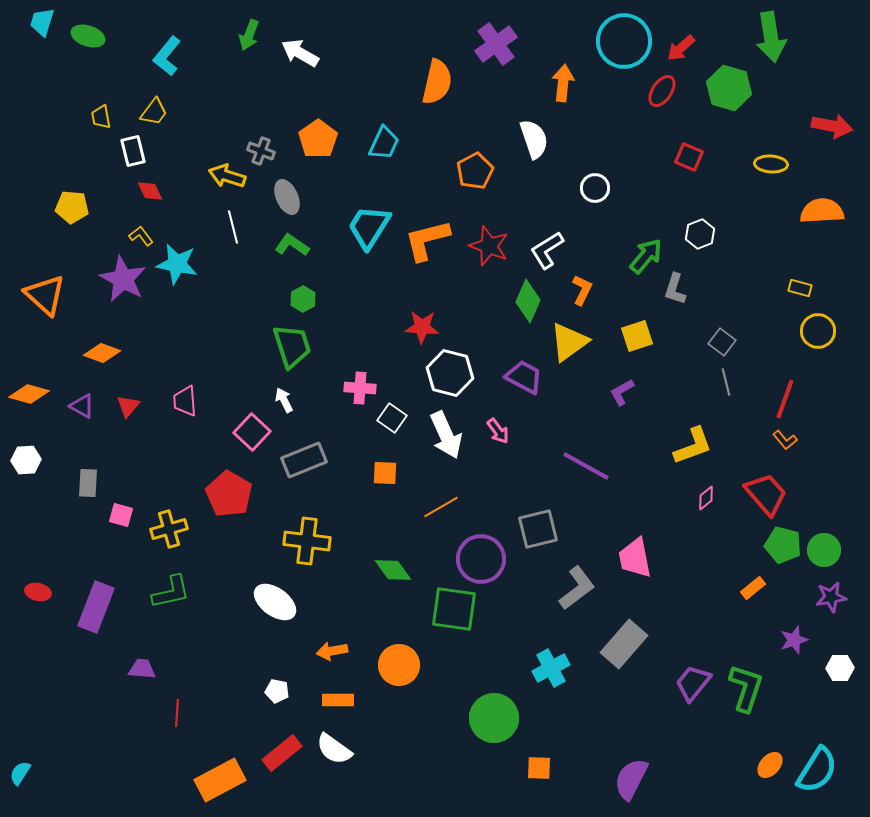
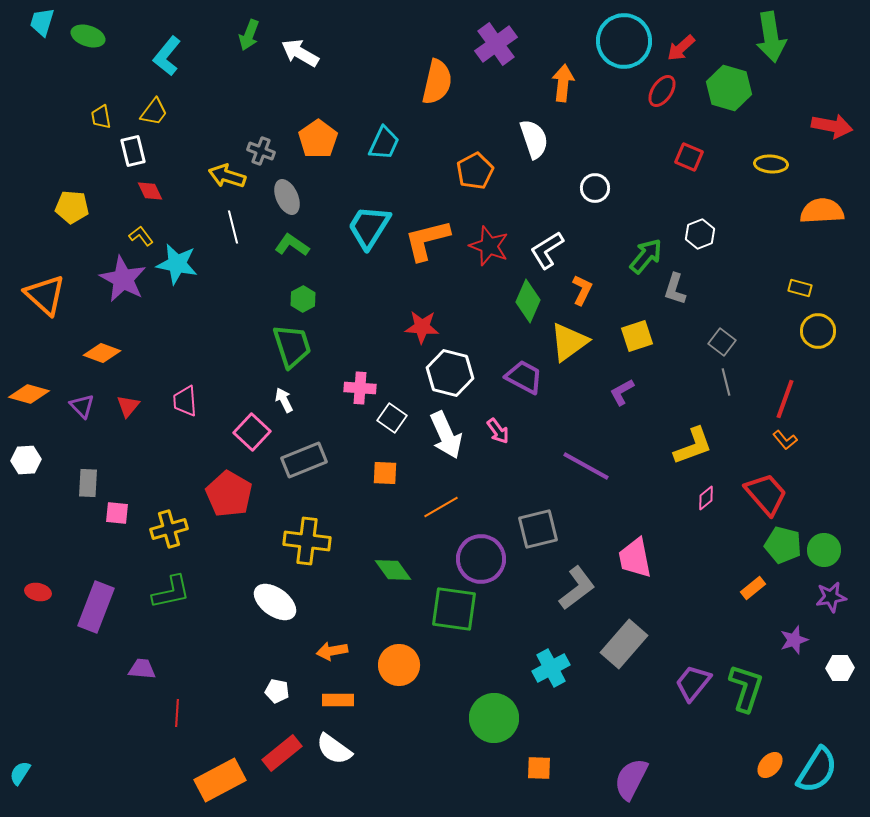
purple triangle at (82, 406): rotated 16 degrees clockwise
pink square at (121, 515): moved 4 px left, 2 px up; rotated 10 degrees counterclockwise
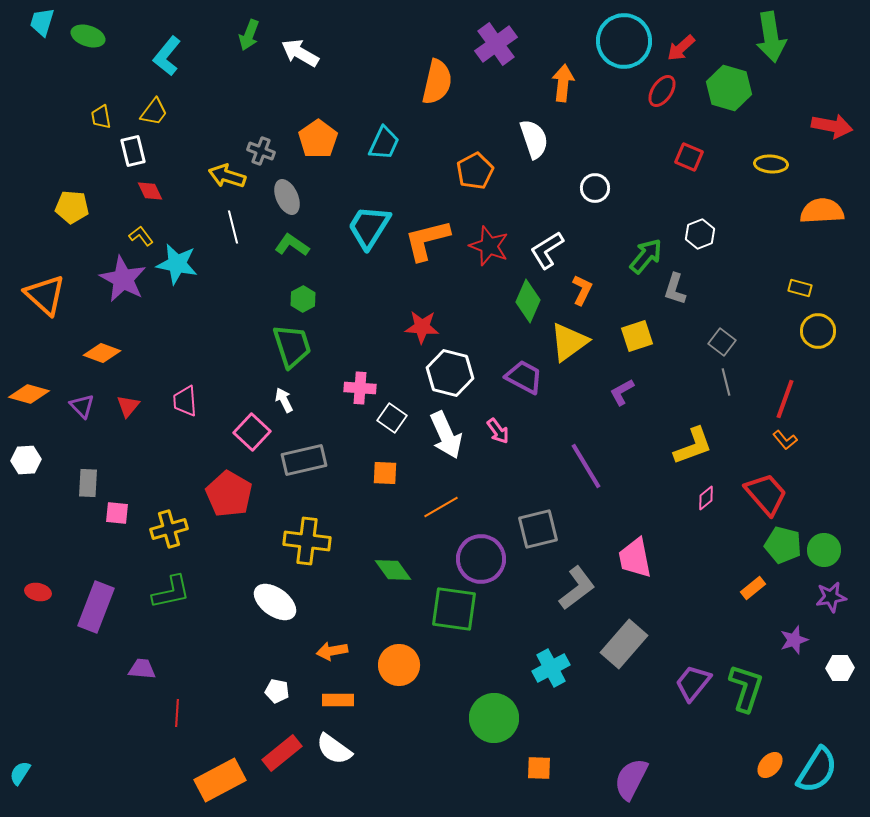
gray rectangle at (304, 460): rotated 9 degrees clockwise
purple line at (586, 466): rotated 30 degrees clockwise
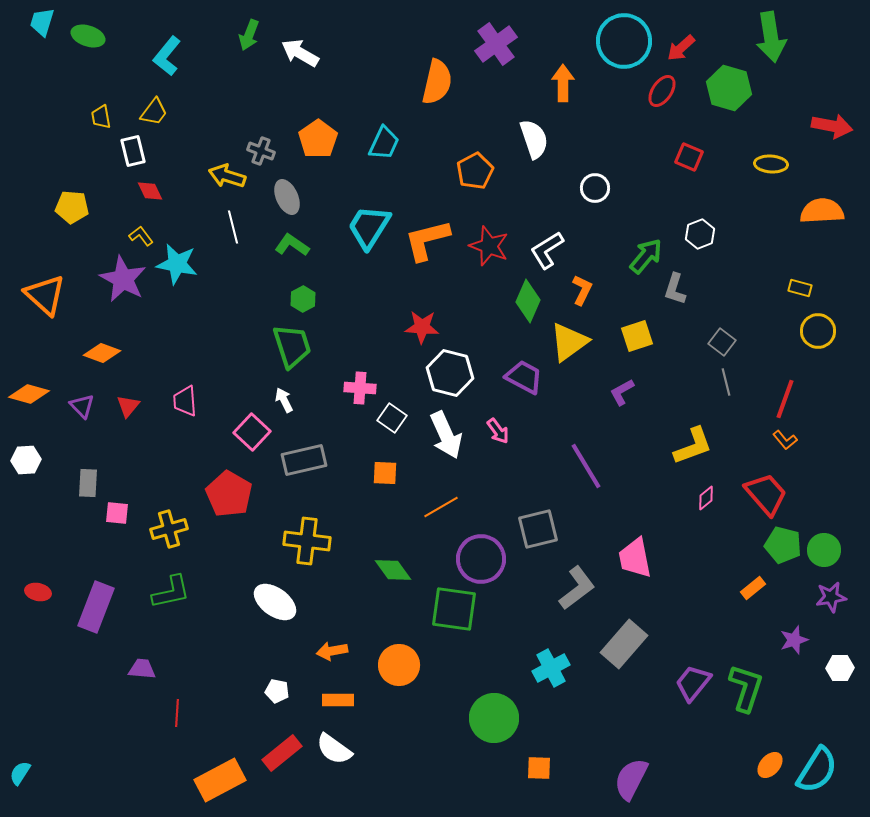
orange arrow at (563, 83): rotated 6 degrees counterclockwise
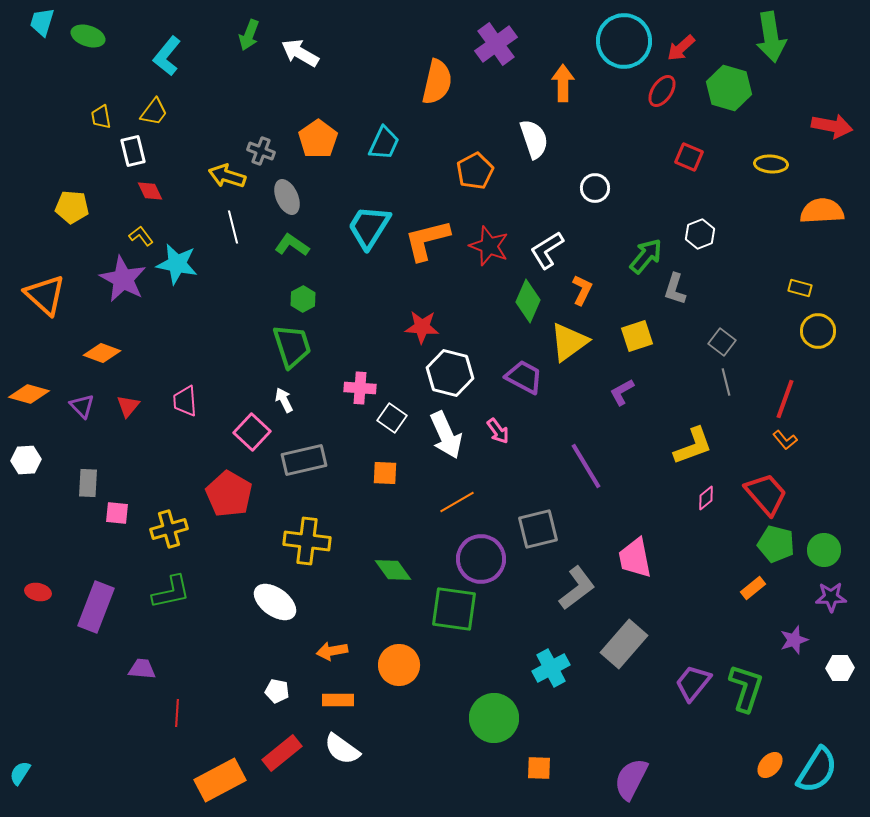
orange line at (441, 507): moved 16 px right, 5 px up
green pentagon at (783, 545): moved 7 px left, 1 px up
purple star at (831, 597): rotated 8 degrees clockwise
white semicircle at (334, 749): moved 8 px right
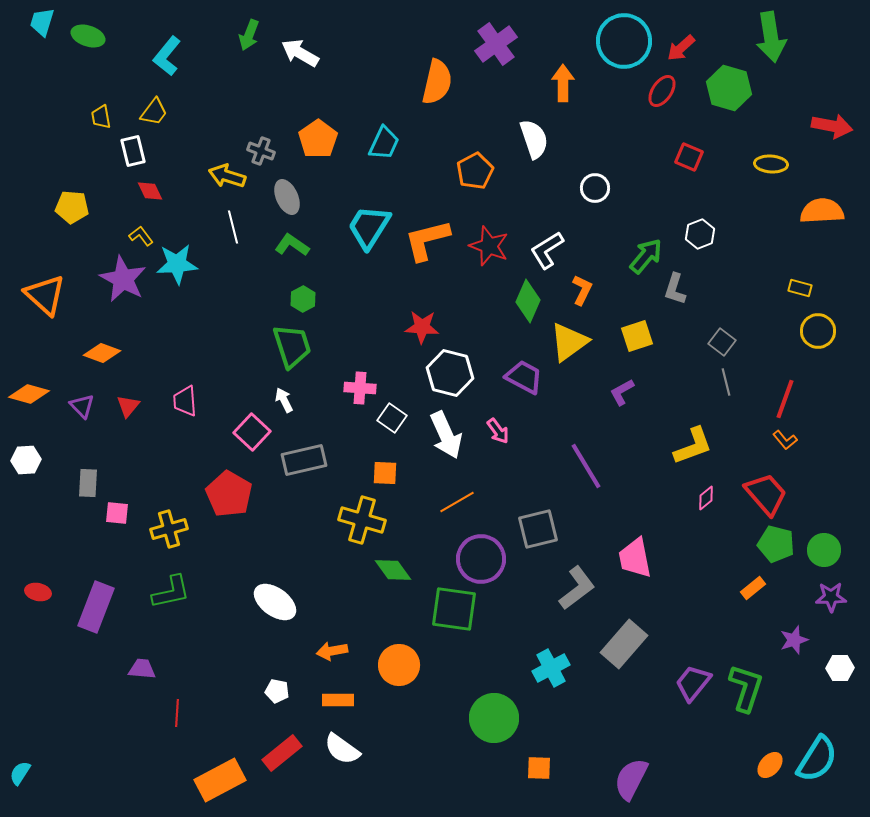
cyan star at (177, 264): rotated 15 degrees counterclockwise
yellow cross at (307, 541): moved 55 px right, 21 px up; rotated 9 degrees clockwise
cyan semicircle at (817, 770): moved 11 px up
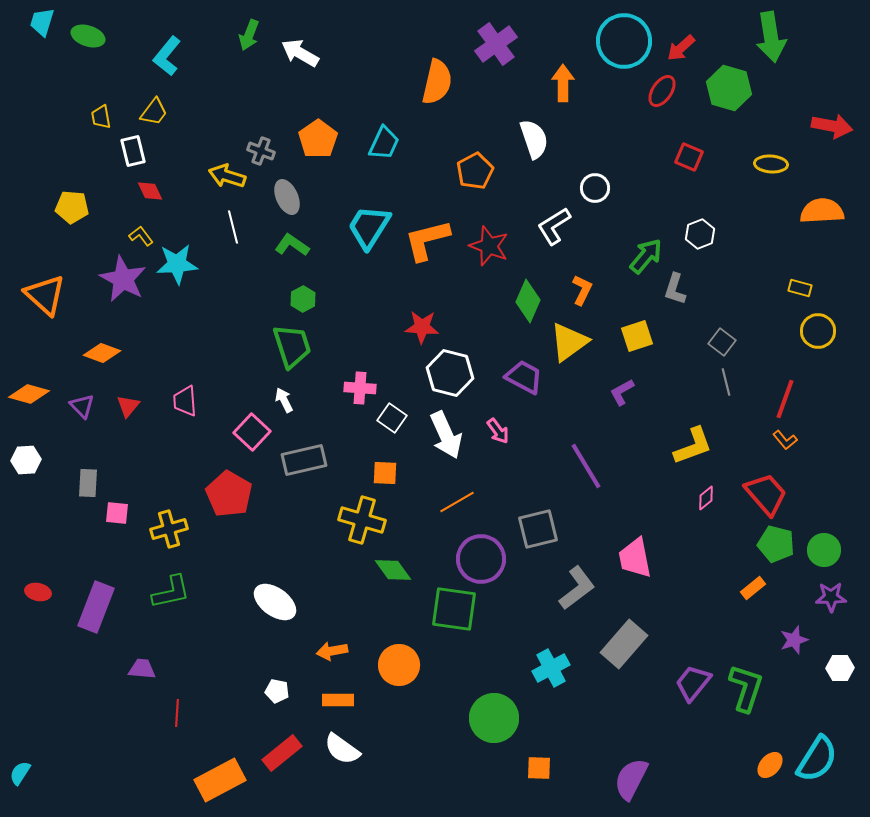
white L-shape at (547, 250): moved 7 px right, 24 px up
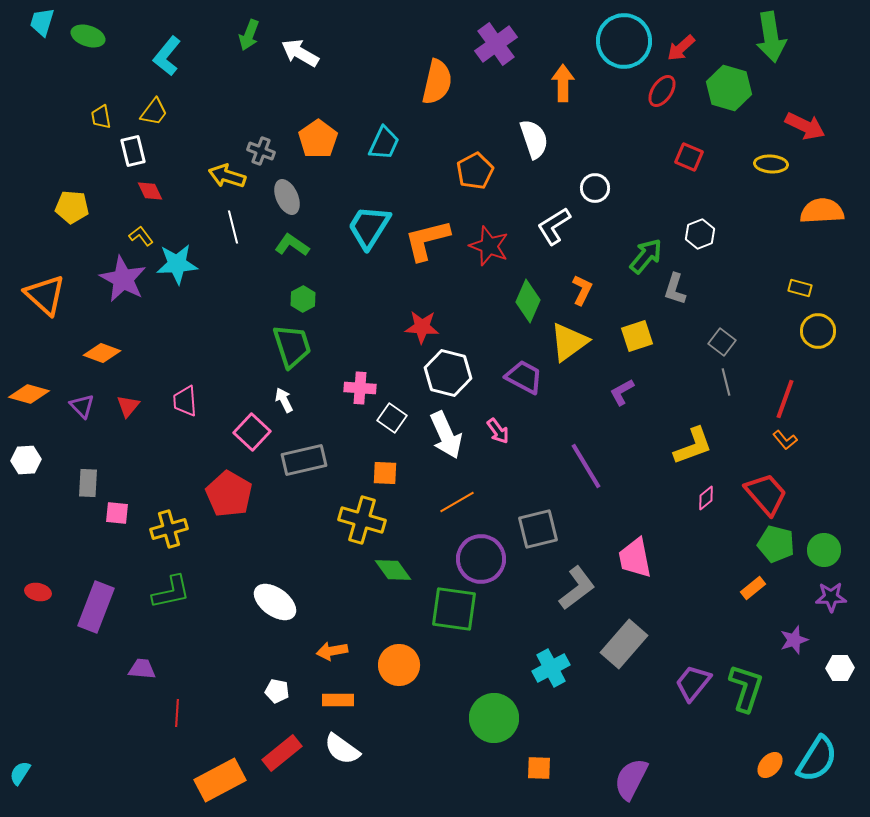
red arrow at (832, 126): moved 27 px left; rotated 15 degrees clockwise
white hexagon at (450, 373): moved 2 px left
